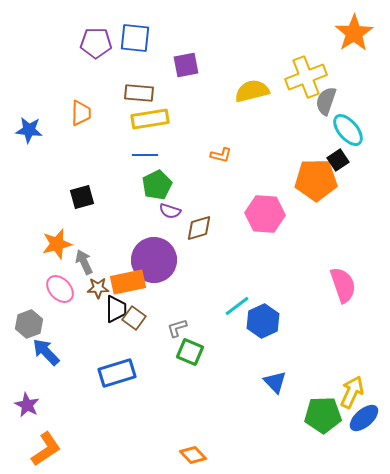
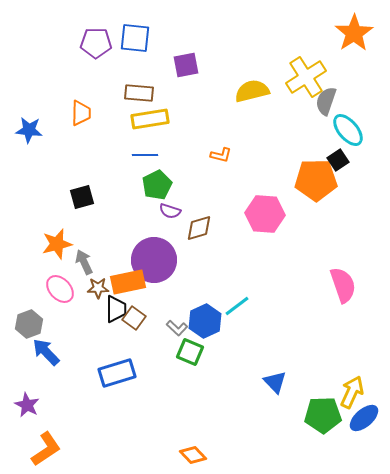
yellow cross at (306, 77): rotated 12 degrees counterclockwise
blue hexagon at (263, 321): moved 58 px left
gray L-shape at (177, 328): rotated 120 degrees counterclockwise
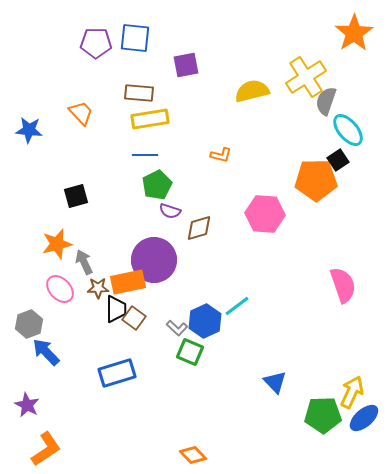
orange trapezoid at (81, 113): rotated 44 degrees counterclockwise
black square at (82, 197): moved 6 px left, 1 px up
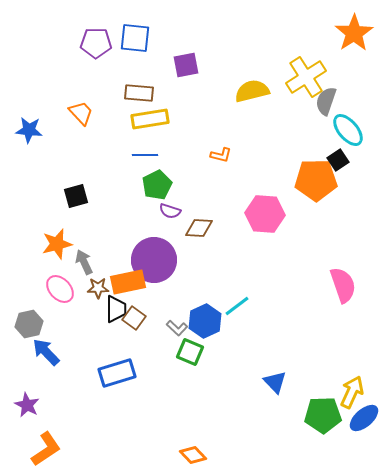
brown diamond at (199, 228): rotated 20 degrees clockwise
gray hexagon at (29, 324): rotated 8 degrees clockwise
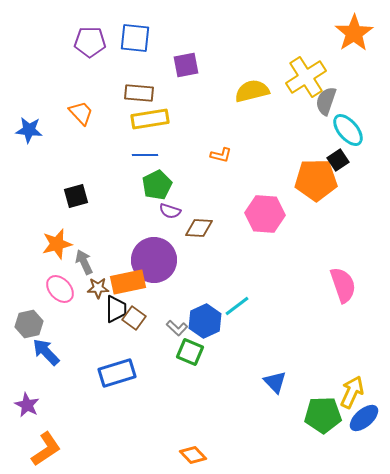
purple pentagon at (96, 43): moved 6 px left, 1 px up
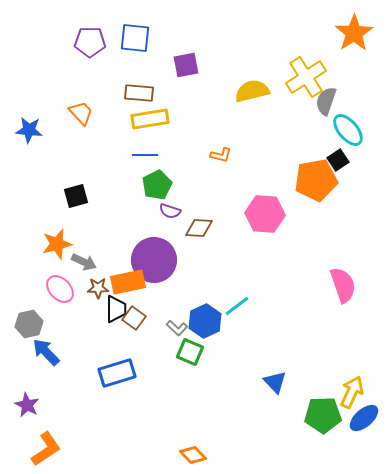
orange pentagon at (316, 180): rotated 9 degrees counterclockwise
gray arrow at (84, 262): rotated 140 degrees clockwise
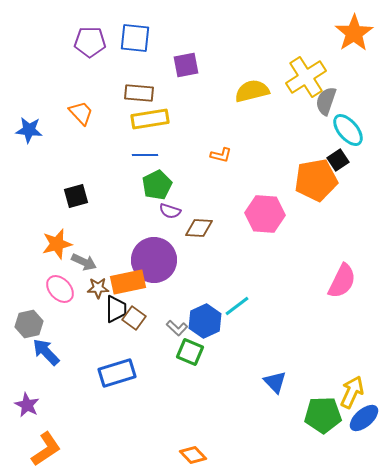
pink semicircle at (343, 285): moved 1 px left, 4 px up; rotated 45 degrees clockwise
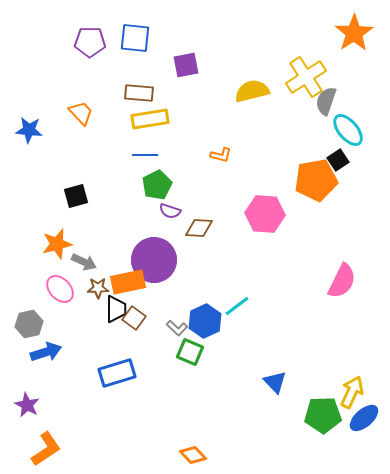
blue arrow at (46, 352): rotated 116 degrees clockwise
